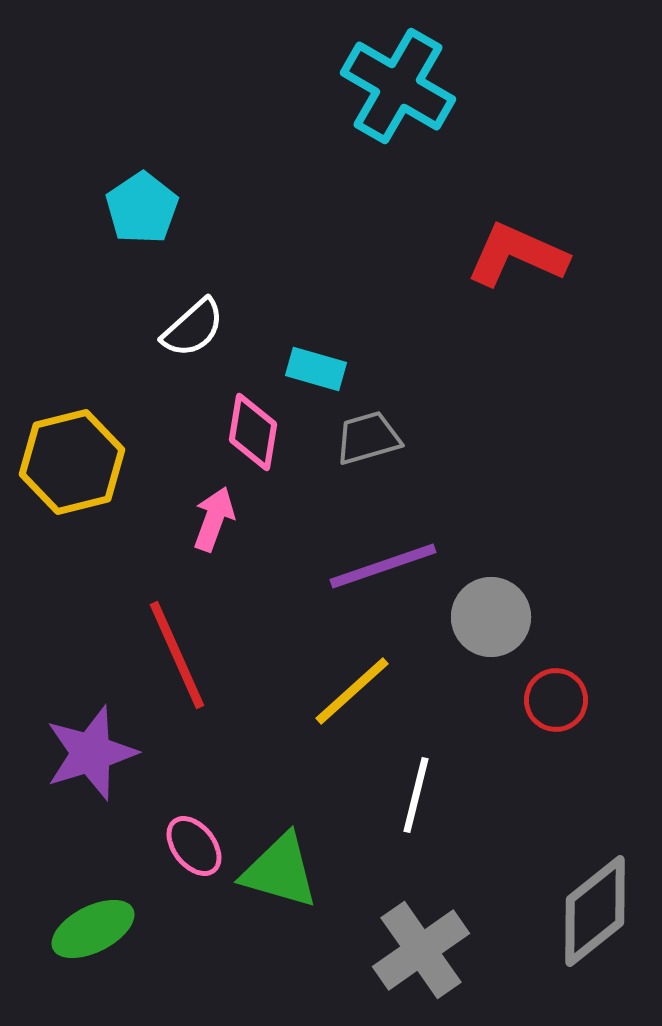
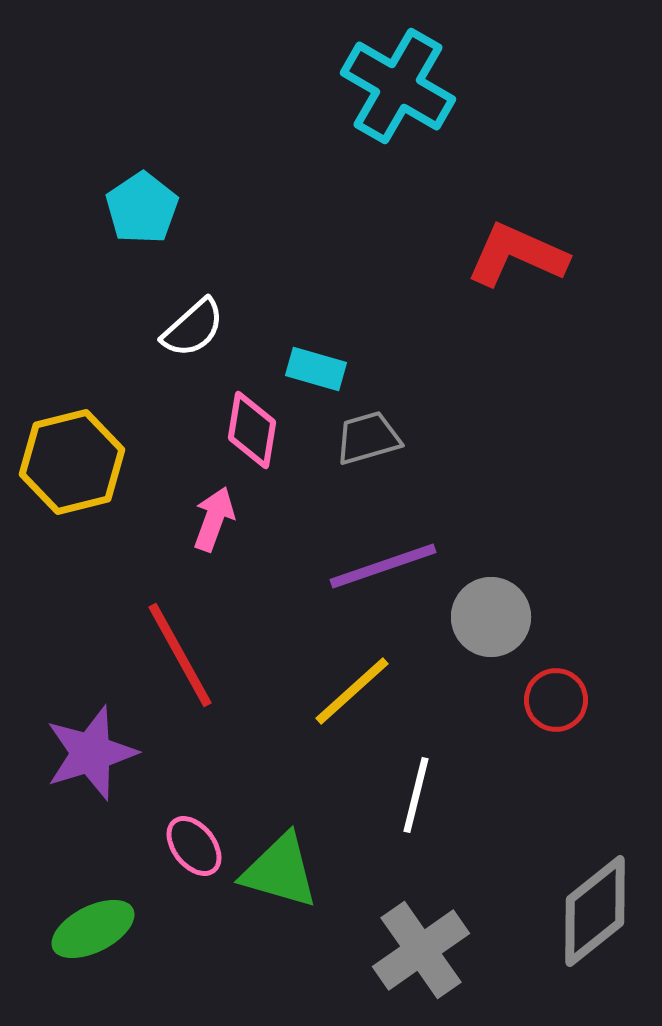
pink diamond: moved 1 px left, 2 px up
red line: moved 3 px right; rotated 5 degrees counterclockwise
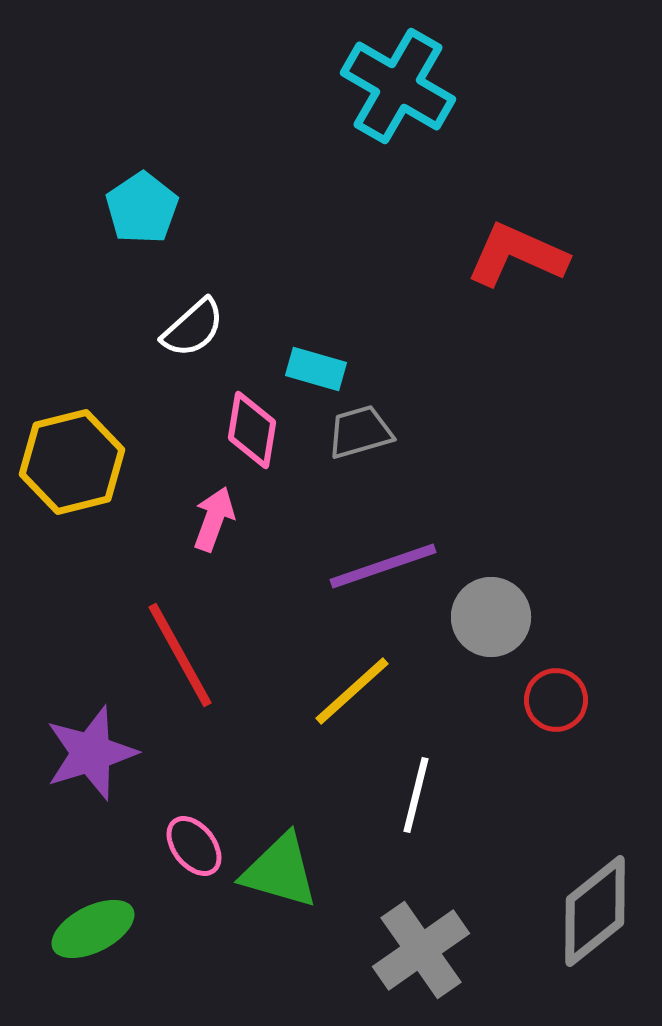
gray trapezoid: moved 8 px left, 6 px up
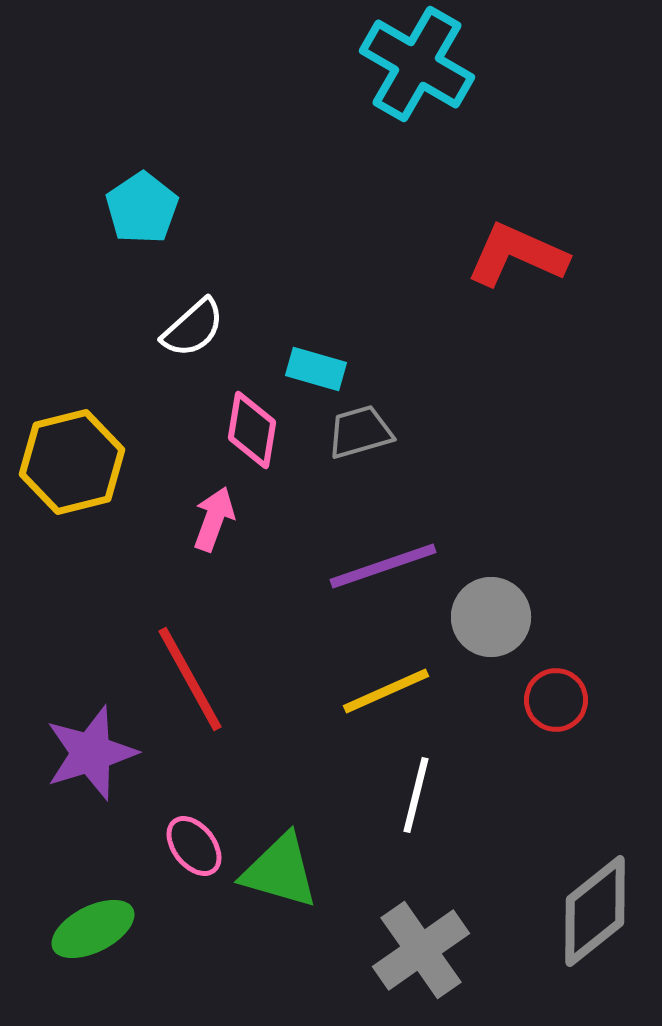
cyan cross: moved 19 px right, 22 px up
red line: moved 10 px right, 24 px down
yellow line: moved 34 px right; rotated 18 degrees clockwise
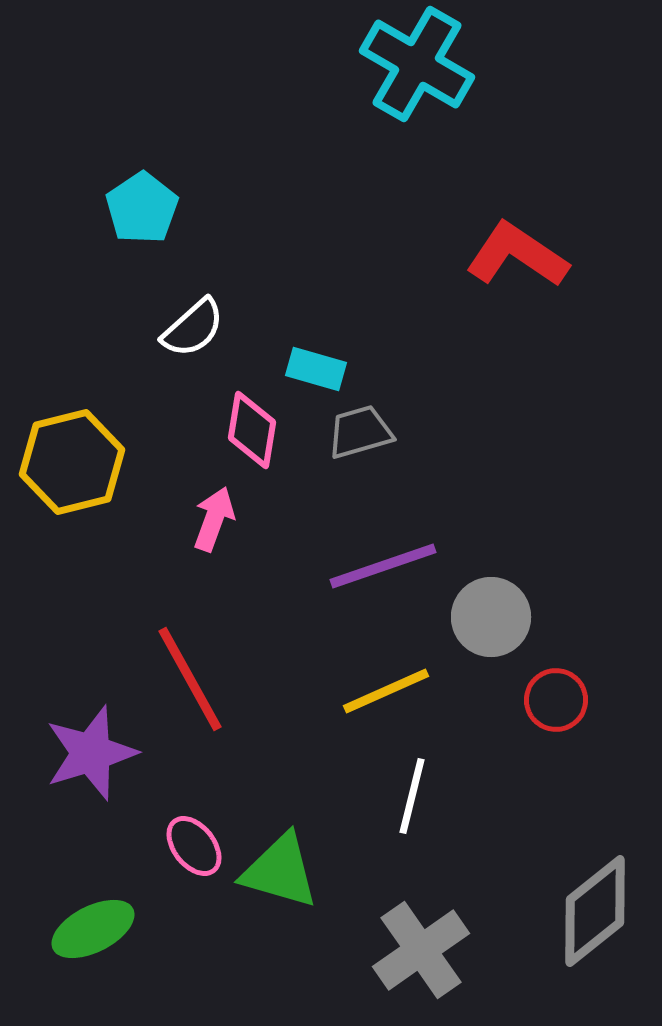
red L-shape: rotated 10 degrees clockwise
white line: moved 4 px left, 1 px down
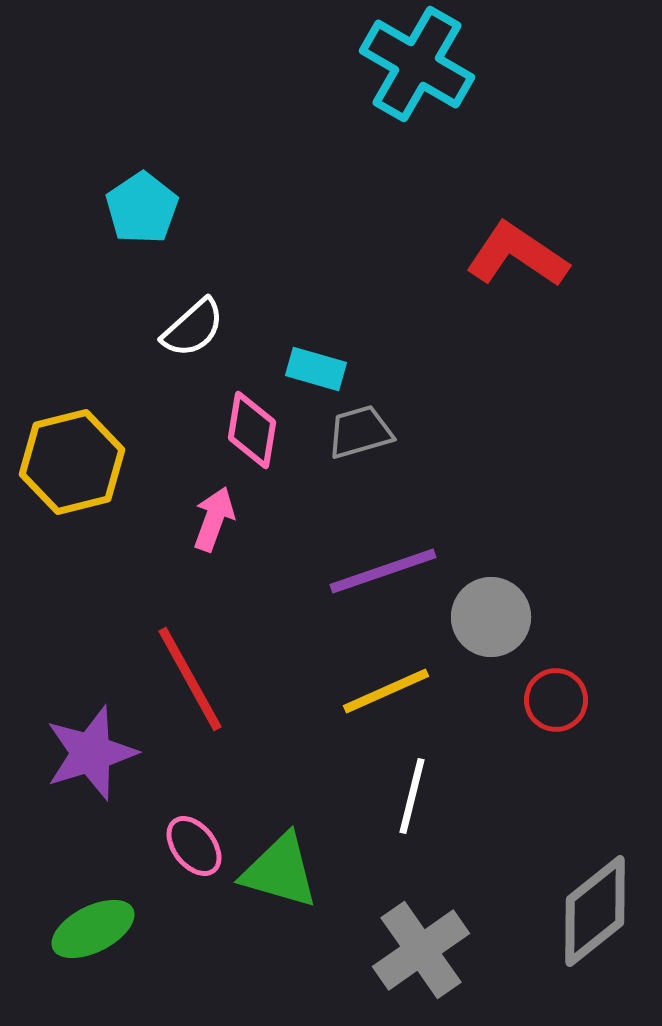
purple line: moved 5 px down
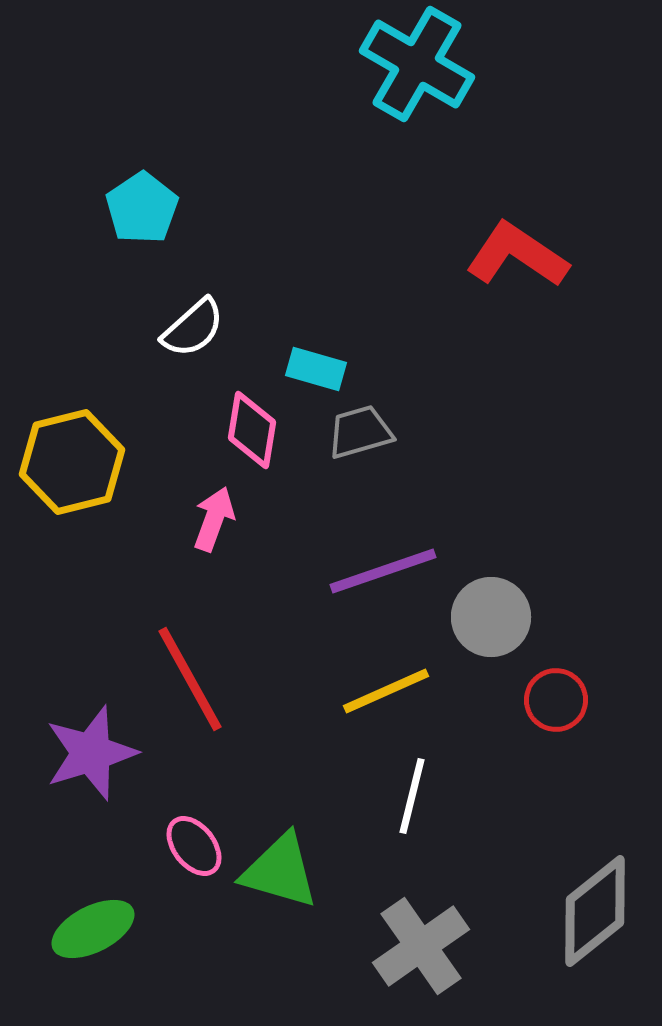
gray cross: moved 4 px up
